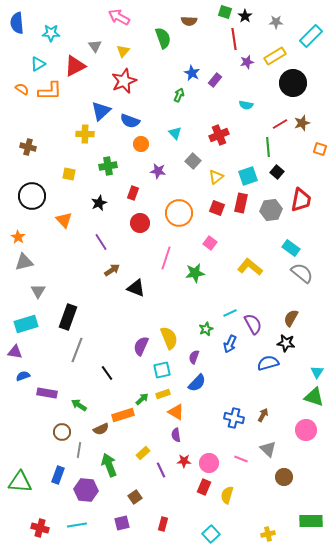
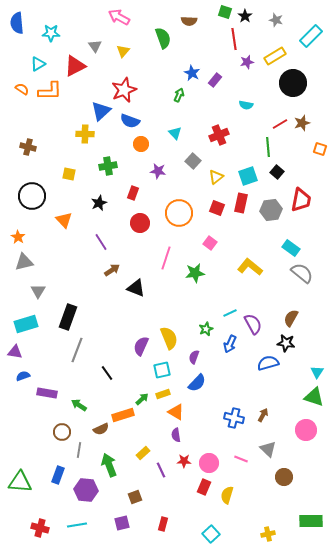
gray star at (276, 22): moved 2 px up; rotated 16 degrees clockwise
red star at (124, 81): moved 9 px down
brown square at (135, 497): rotated 16 degrees clockwise
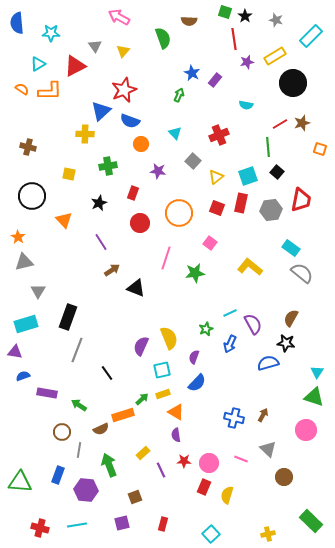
green rectangle at (311, 521): rotated 45 degrees clockwise
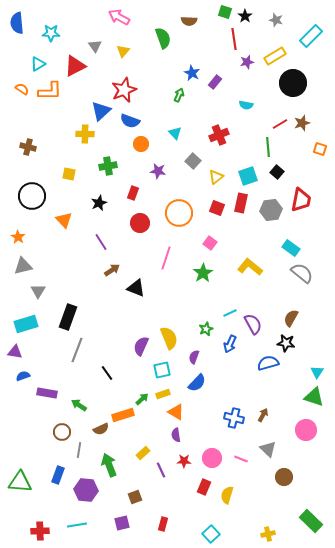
purple rectangle at (215, 80): moved 2 px down
gray triangle at (24, 262): moved 1 px left, 4 px down
green star at (195, 273): moved 8 px right; rotated 24 degrees counterclockwise
pink circle at (209, 463): moved 3 px right, 5 px up
red cross at (40, 528): moved 3 px down; rotated 18 degrees counterclockwise
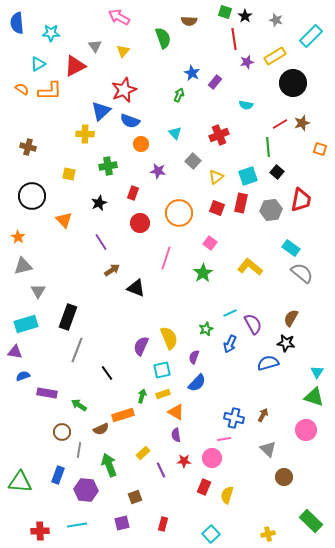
green arrow at (142, 399): moved 3 px up; rotated 32 degrees counterclockwise
pink line at (241, 459): moved 17 px left, 20 px up; rotated 32 degrees counterclockwise
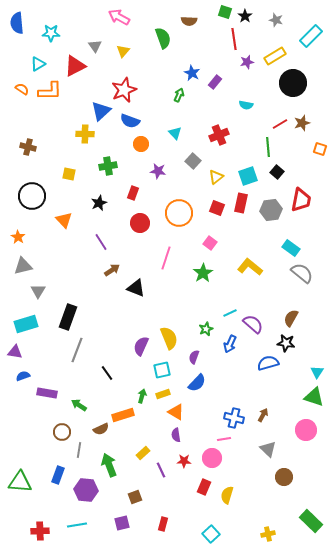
purple semicircle at (253, 324): rotated 20 degrees counterclockwise
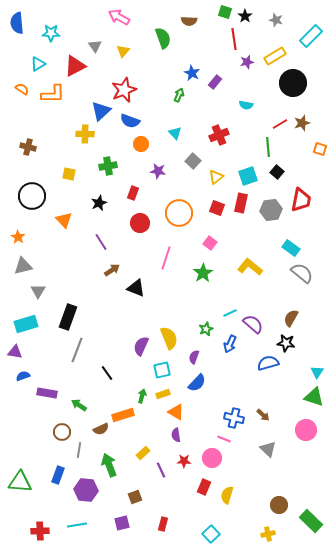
orange L-shape at (50, 91): moved 3 px right, 3 px down
brown arrow at (263, 415): rotated 104 degrees clockwise
pink line at (224, 439): rotated 32 degrees clockwise
brown circle at (284, 477): moved 5 px left, 28 px down
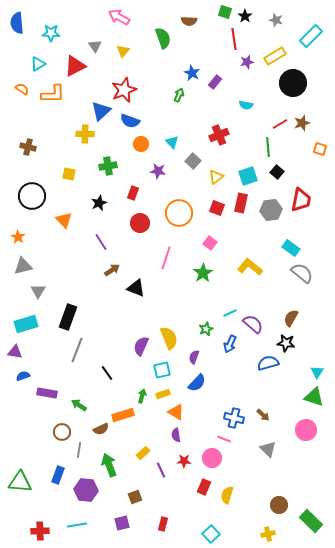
cyan triangle at (175, 133): moved 3 px left, 9 px down
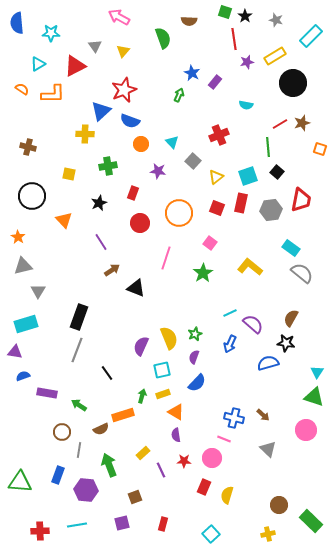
black rectangle at (68, 317): moved 11 px right
green star at (206, 329): moved 11 px left, 5 px down
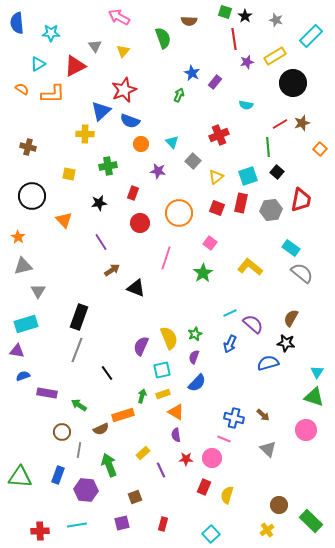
orange square at (320, 149): rotated 24 degrees clockwise
black star at (99, 203): rotated 14 degrees clockwise
purple triangle at (15, 352): moved 2 px right, 1 px up
red star at (184, 461): moved 2 px right, 2 px up
green triangle at (20, 482): moved 5 px up
yellow cross at (268, 534): moved 1 px left, 4 px up; rotated 24 degrees counterclockwise
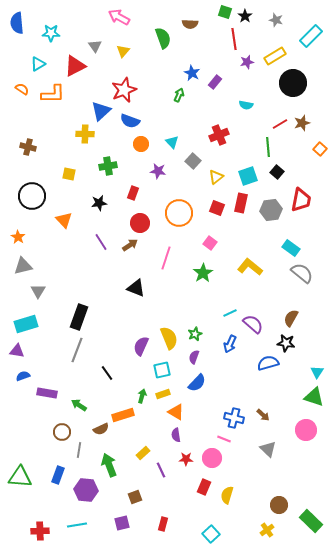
brown semicircle at (189, 21): moved 1 px right, 3 px down
brown arrow at (112, 270): moved 18 px right, 25 px up
